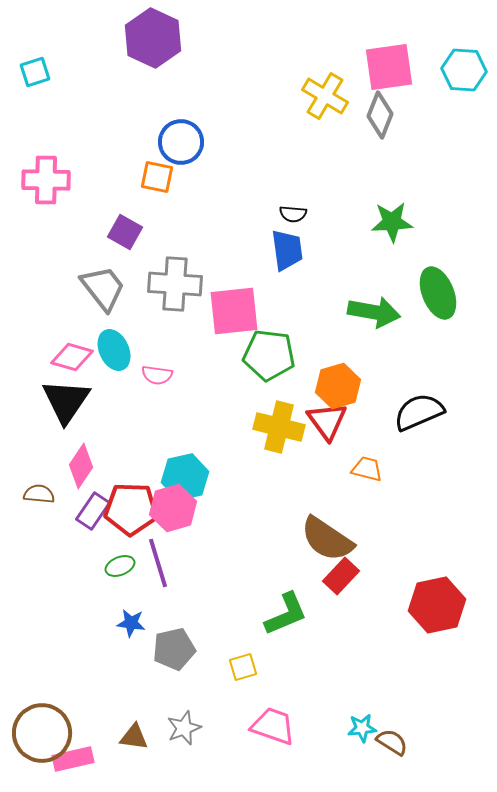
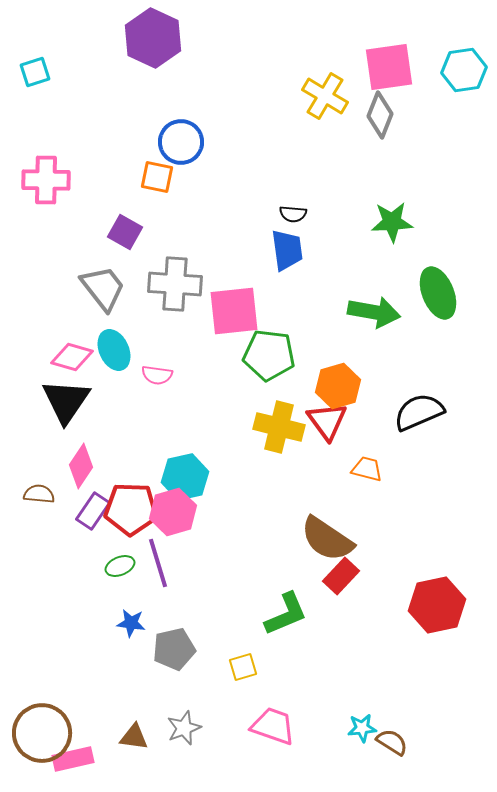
cyan hexagon at (464, 70): rotated 12 degrees counterclockwise
pink hexagon at (173, 508): moved 4 px down
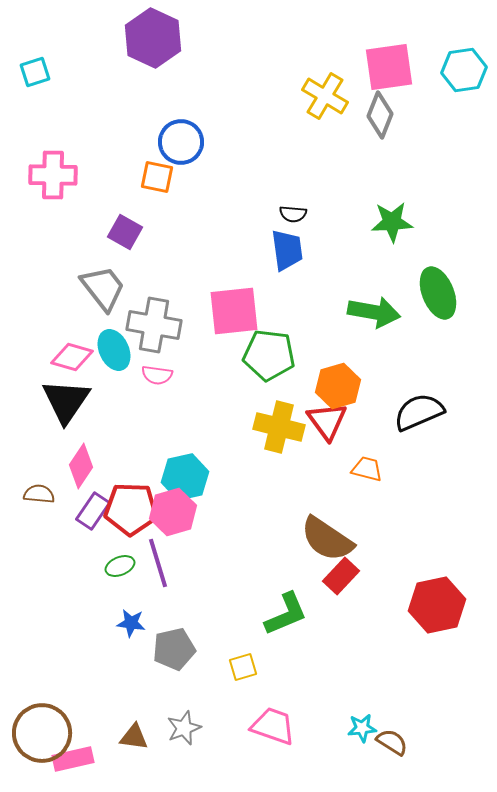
pink cross at (46, 180): moved 7 px right, 5 px up
gray cross at (175, 284): moved 21 px left, 41 px down; rotated 6 degrees clockwise
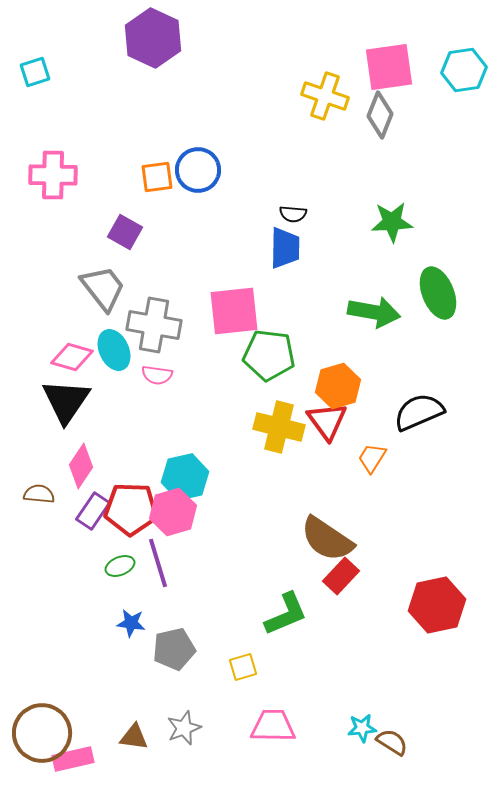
yellow cross at (325, 96): rotated 12 degrees counterclockwise
blue circle at (181, 142): moved 17 px right, 28 px down
orange square at (157, 177): rotated 20 degrees counterclockwise
blue trapezoid at (287, 250): moved 2 px left, 2 px up; rotated 9 degrees clockwise
orange trapezoid at (367, 469): moved 5 px right, 11 px up; rotated 72 degrees counterclockwise
pink trapezoid at (273, 726): rotated 18 degrees counterclockwise
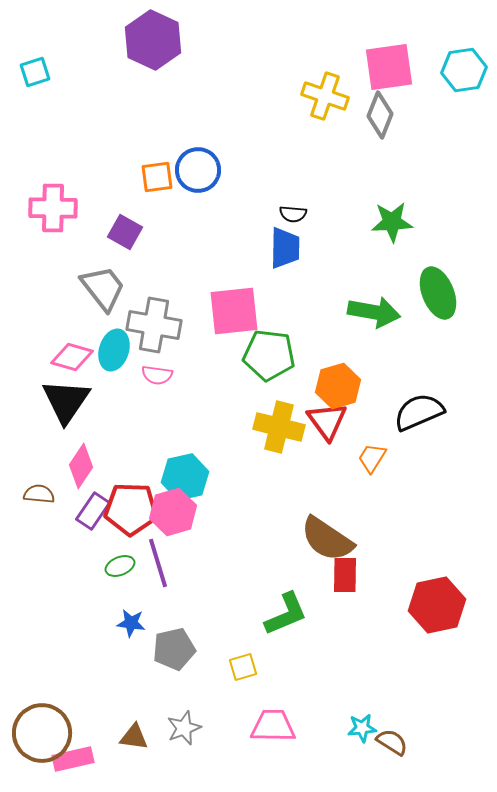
purple hexagon at (153, 38): moved 2 px down
pink cross at (53, 175): moved 33 px down
cyan ellipse at (114, 350): rotated 42 degrees clockwise
red rectangle at (341, 576): moved 4 px right, 1 px up; rotated 42 degrees counterclockwise
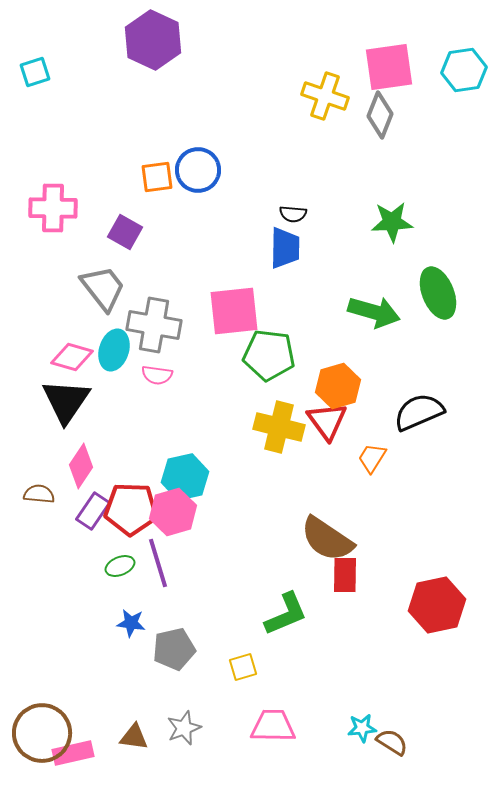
green arrow at (374, 312): rotated 6 degrees clockwise
pink rectangle at (73, 759): moved 6 px up
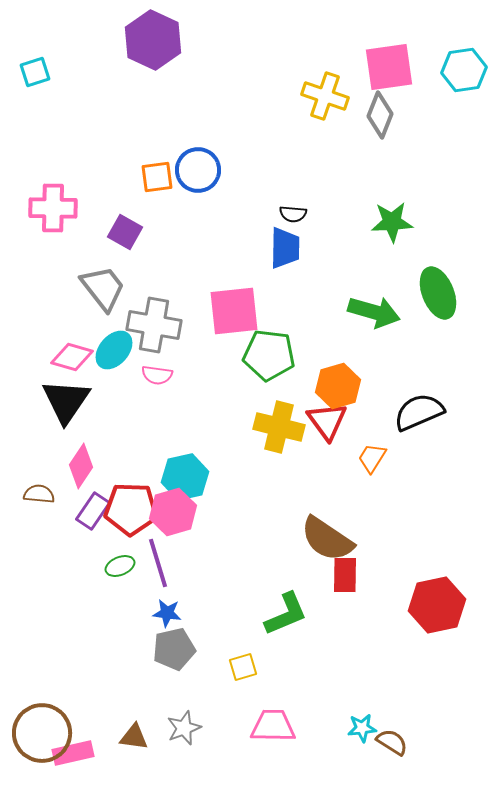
cyan ellipse at (114, 350): rotated 24 degrees clockwise
blue star at (131, 623): moved 36 px right, 10 px up
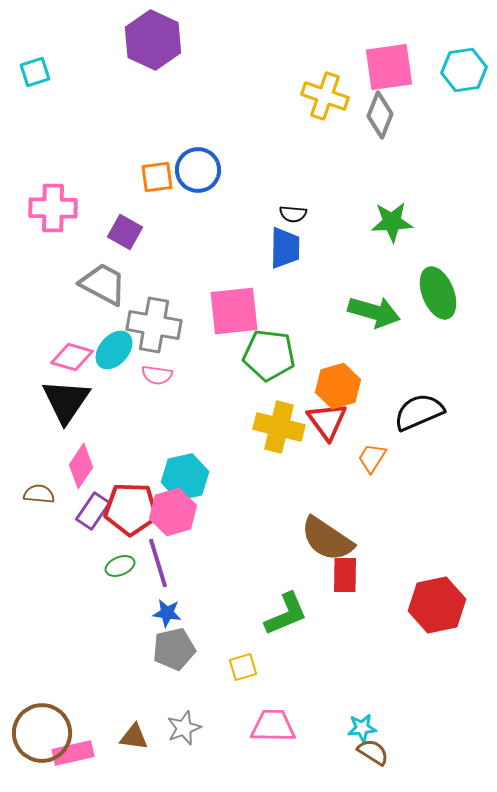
gray trapezoid at (103, 288): moved 4 px up; rotated 24 degrees counterclockwise
brown semicircle at (392, 742): moved 19 px left, 10 px down
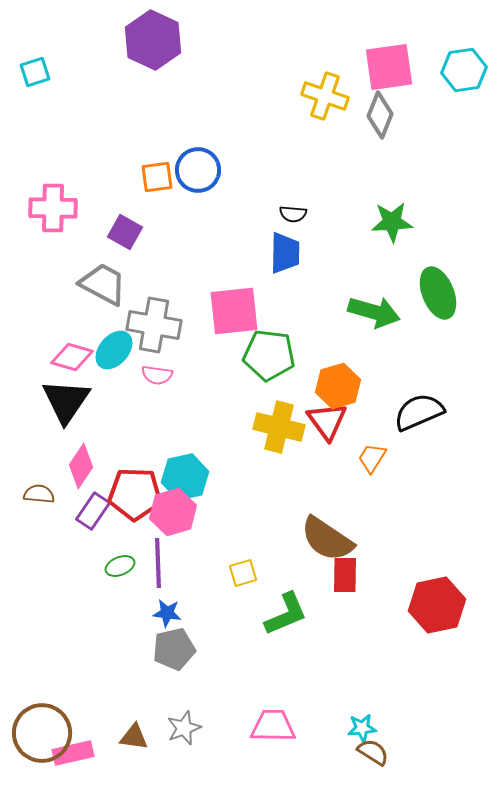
blue trapezoid at (285, 248): moved 5 px down
red pentagon at (131, 509): moved 4 px right, 15 px up
purple line at (158, 563): rotated 15 degrees clockwise
yellow square at (243, 667): moved 94 px up
